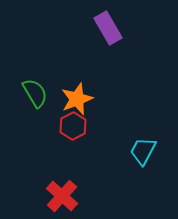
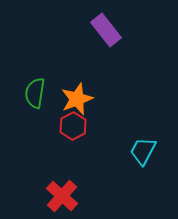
purple rectangle: moved 2 px left, 2 px down; rotated 8 degrees counterclockwise
green semicircle: rotated 140 degrees counterclockwise
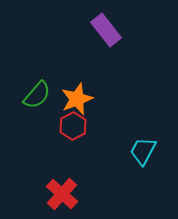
green semicircle: moved 2 px right, 2 px down; rotated 148 degrees counterclockwise
red cross: moved 2 px up
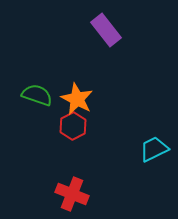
green semicircle: rotated 112 degrees counterclockwise
orange star: rotated 24 degrees counterclockwise
cyan trapezoid: moved 11 px right, 2 px up; rotated 36 degrees clockwise
red cross: moved 10 px right; rotated 20 degrees counterclockwise
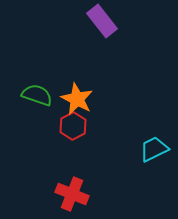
purple rectangle: moved 4 px left, 9 px up
